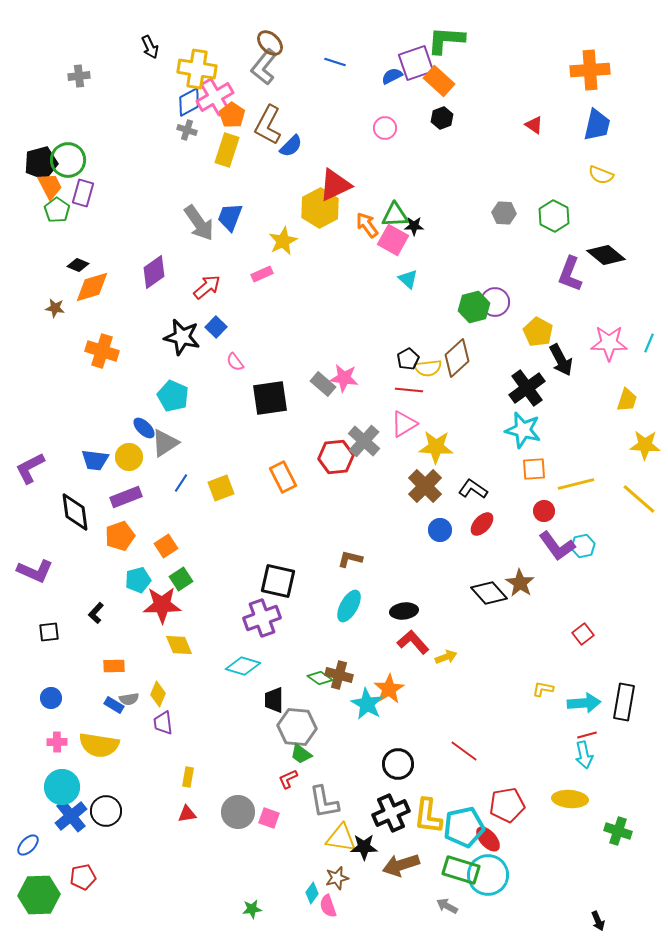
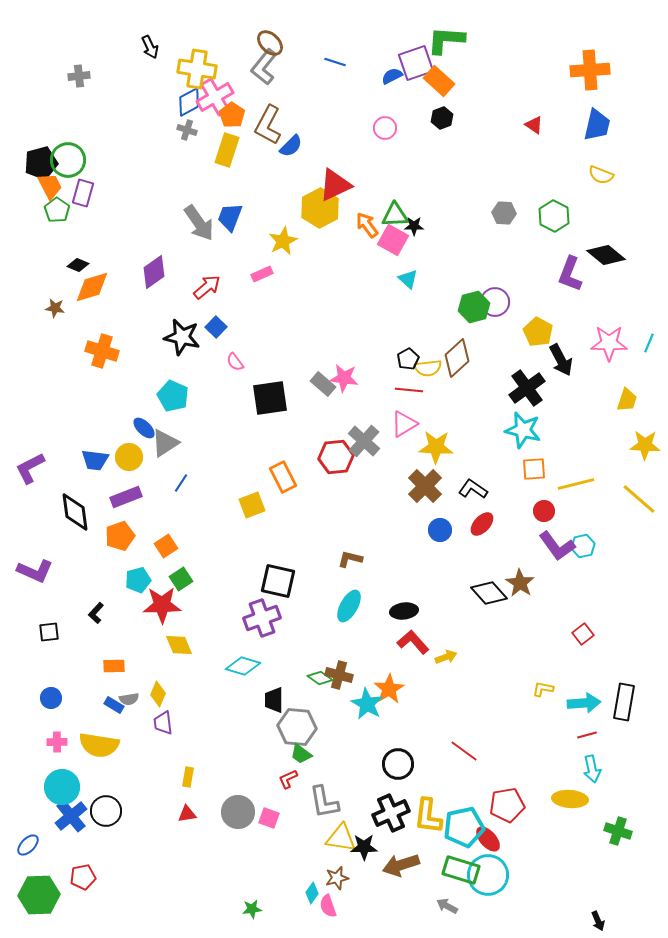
yellow square at (221, 488): moved 31 px right, 17 px down
cyan arrow at (584, 755): moved 8 px right, 14 px down
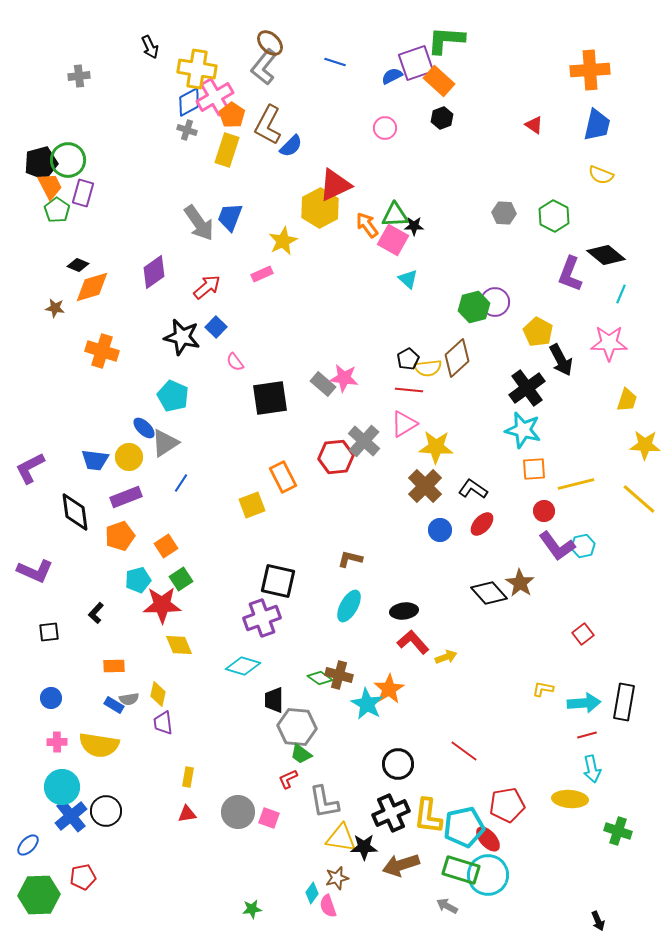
cyan line at (649, 343): moved 28 px left, 49 px up
yellow diamond at (158, 694): rotated 10 degrees counterclockwise
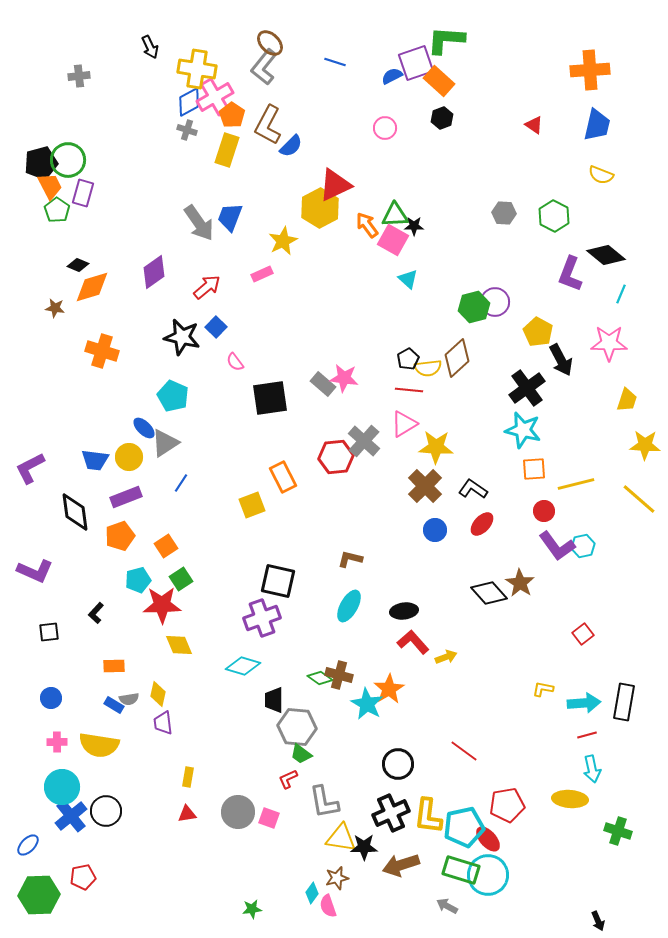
blue circle at (440, 530): moved 5 px left
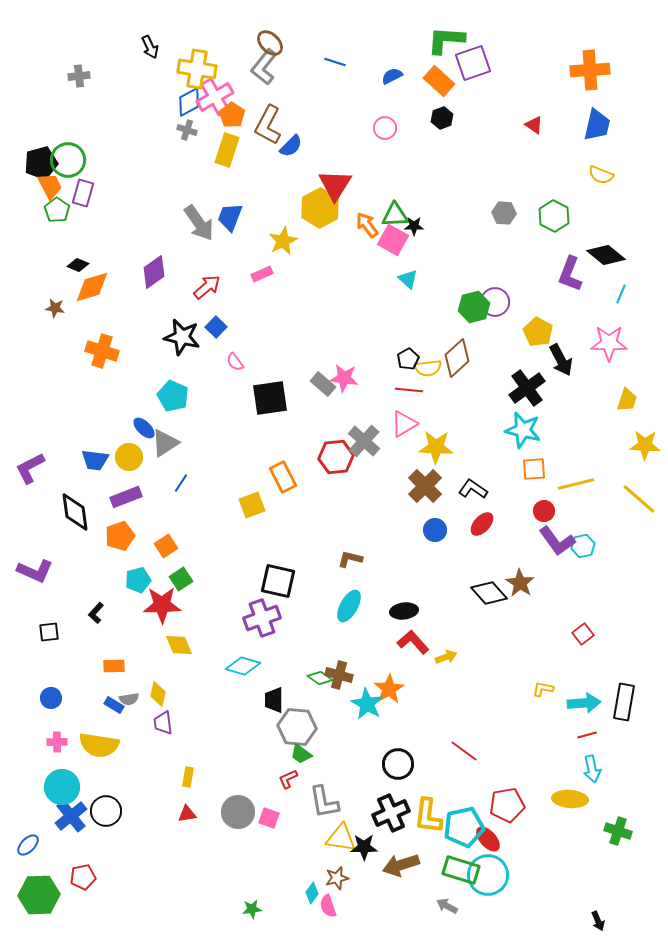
purple square at (416, 63): moved 57 px right
red triangle at (335, 185): rotated 33 degrees counterclockwise
purple L-shape at (557, 546): moved 5 px up
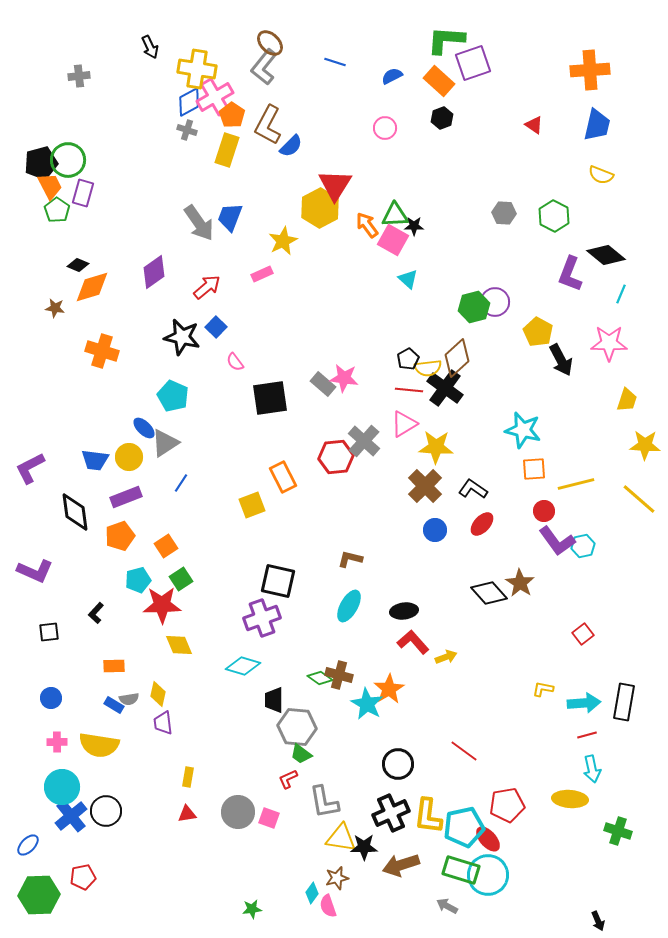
black cross at (527, 388): moved 82 px left; rotated 18 degrees counterclockwise
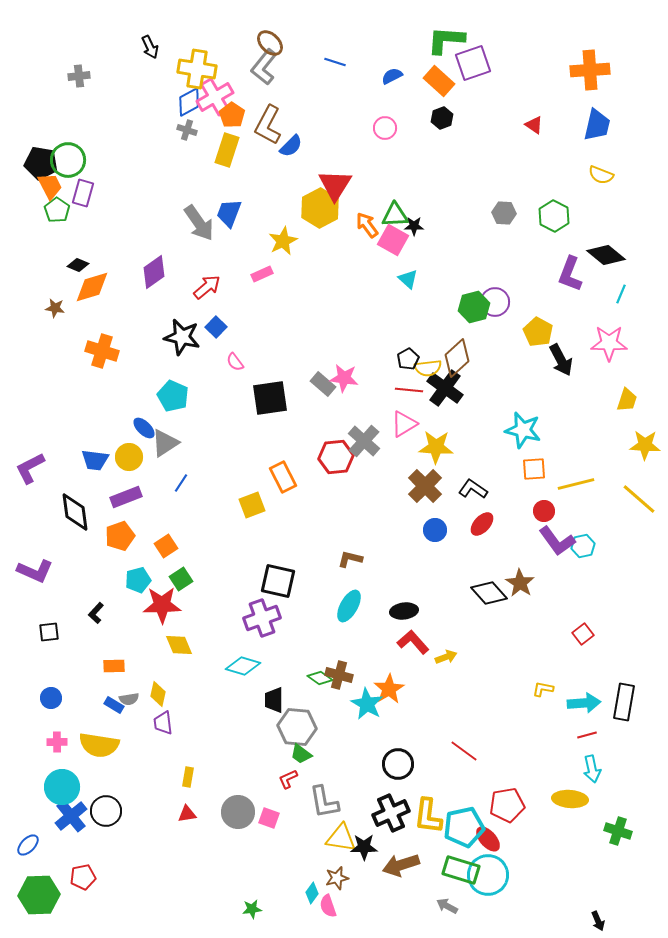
black pentagon at (41, 163): rotated 24 degrees clockwise
blue trapezoid at (230, 217): moved 1 px left, 4 px up
